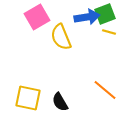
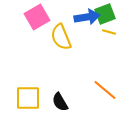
yellow square: rotated 12 degrees counterclockwise
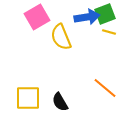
orange line: moved 2 px up
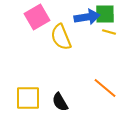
green square: rotated 20 degrees clockwise
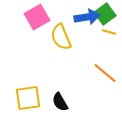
green square: rotated 35 degrees counterclockwise
orange line: moved 15 px up
yellow square: rotated 8 degrees counterclockwise
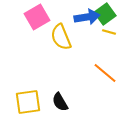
yellow square: moved 4 px down
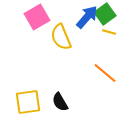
blue arrow: rotated 40 degrees counterclockwise
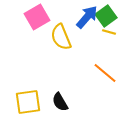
green square: moved 1 px right, 2 px down
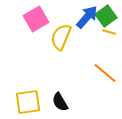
pink square: moved 1 px left, 2 px down
yellow semicircle: rotated 44 degrees clockwise
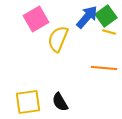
yellow semicircle: moved 3 px left, 2 px down
orange line: moved 1 px left, 5 px up; rotated 35 degrees counterclockwise
